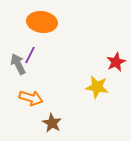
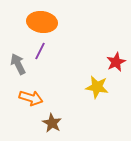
purple line: moved 10 px right, 4 px up
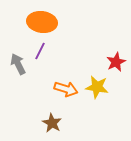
orange arrow: moved 35 px right, 9 px up
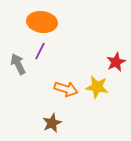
brown star: rotated 18 degrees clockwise
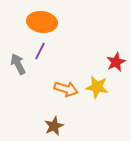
brown star: moved 2 px right, 3 px down
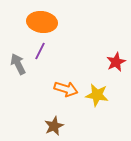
yellow star: moved 8 px down
